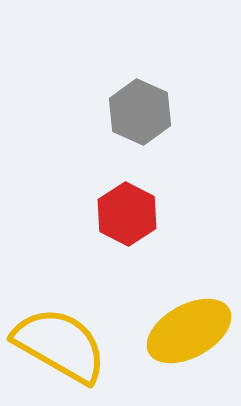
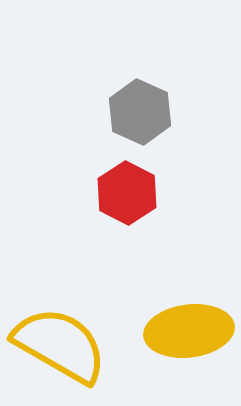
red hexagon: moved 21 px up
yellow ellipse: rotated 22 degrees clockwise
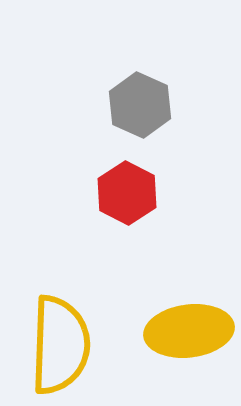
gray hexagon: moved 7 px up
yellow semicircle: rotated 62 degrees clockwise
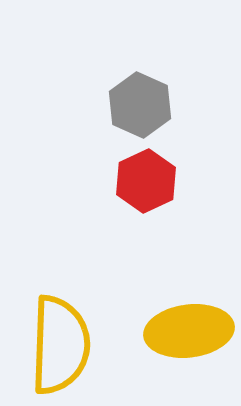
red hexagon: moved 19 px right, 12 px up; rotated 8 degrees clockwise
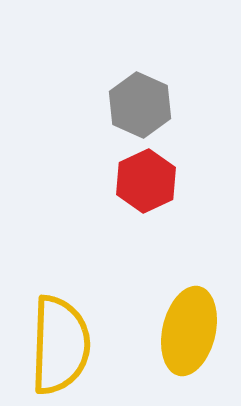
yellow ellipse: rotated 70 degrees counterclockwise
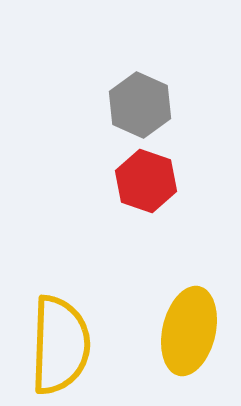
red hexagon: rotated 16 degrees counterclockwise
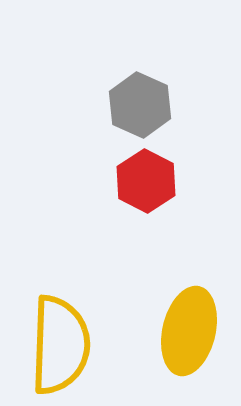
red hexagon: rotated 8 degrees clockwise
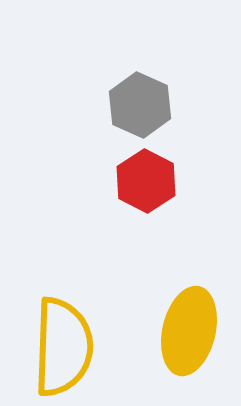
yellow semicircle: moved 3 px right, 2 px down
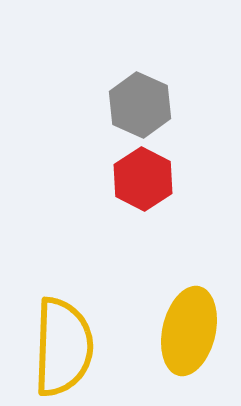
red hexagon: moved 3 px left, 2 px up
